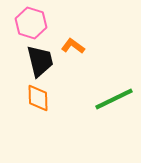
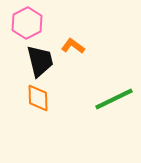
pink hexagon: moved 4 px left; rotated 16 degrees clockwise
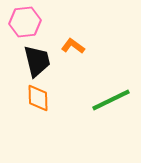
pink hexagon: moved 2 px left, 1 px up; rotated 20 degrees clockwise
black trapezoid: moved 3 px left
green line: moved 3 px left, 1 px down
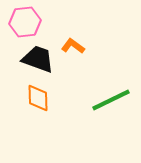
black trapezoid: moved 1 px right, 2 px up; rotated 56 degrees counterclockwise
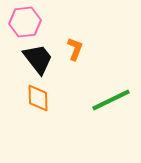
orange L-shape: moved 2 px right, 3 px down; rotated 75 degrees clockwise
black trapezoid: rotated 32 degrees clockwise
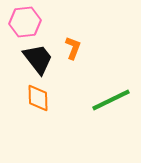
orange L-shape: moved 2 px left, 1 px up
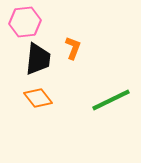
black trapezoid: rotated 44 degrees clockwise
orange diamond: rotated 36 degrees counterclockwise
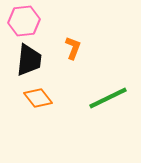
pink hexagon: moved 1 px left, 1 px up
black trapezoid: moved 9 px left, 1 px down
green line: moved 3 px left, 2 px up
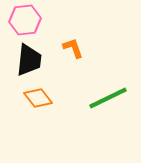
pink hexagon: moved 1 px right, 1 px up
orange L-shape: rotated 40 degrees counterclockwise
